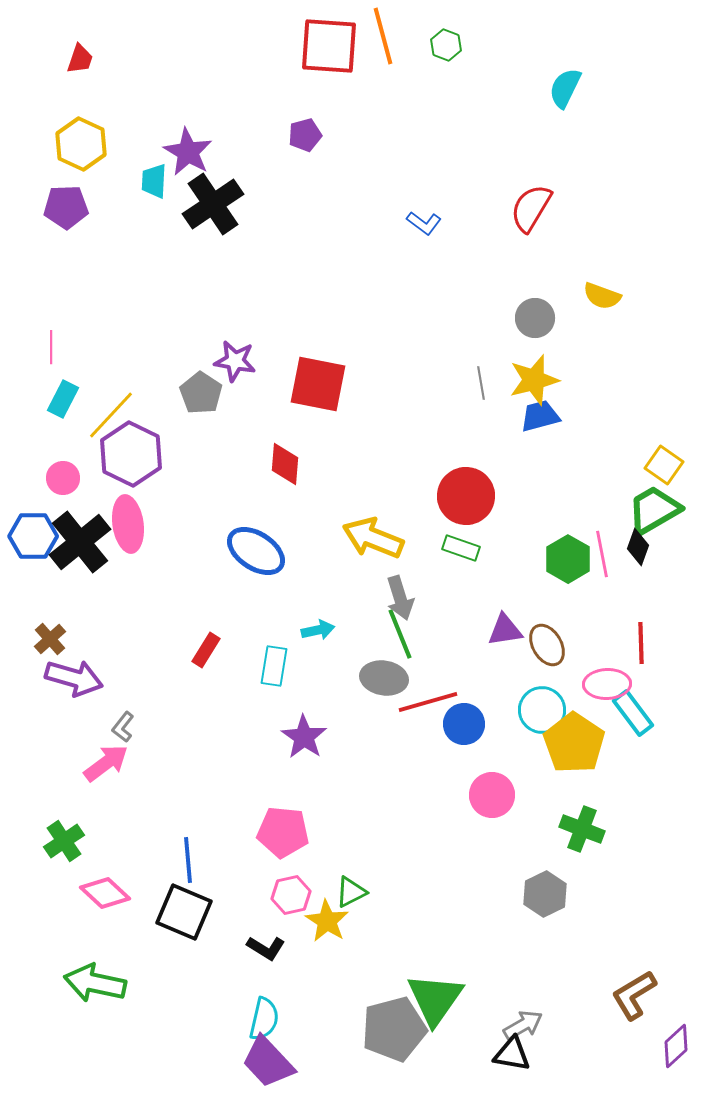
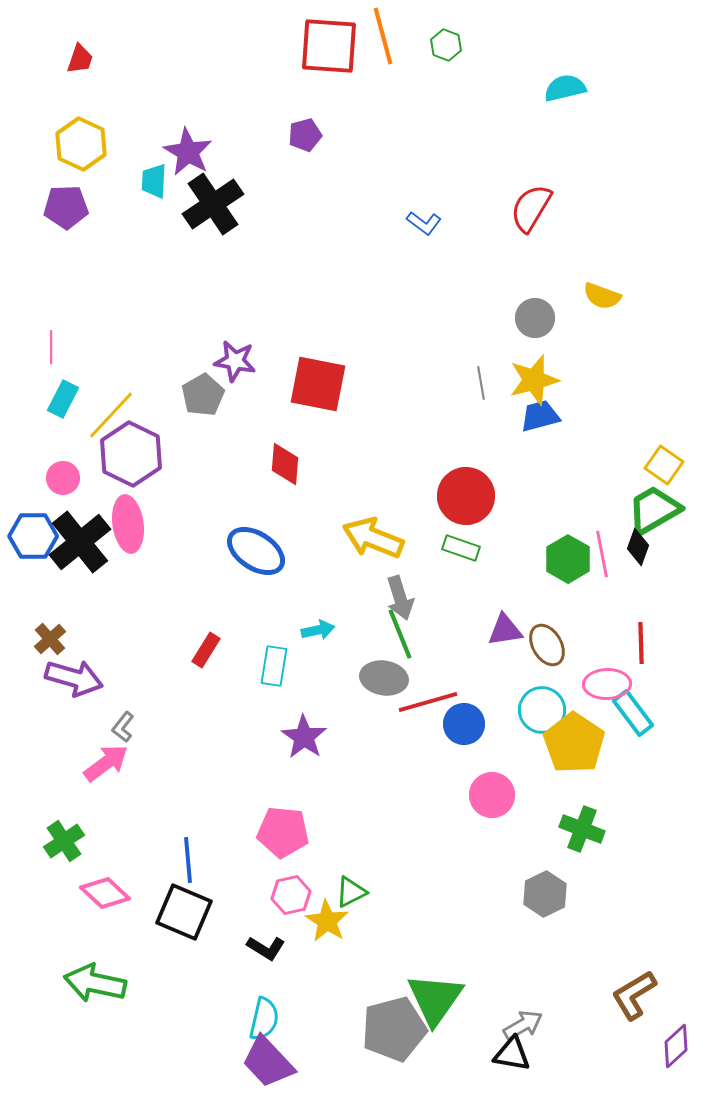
cyan semicircle at (565, 88): rotated 51 degrees clockwise
gray pentagon at (201, 393): moved 2 px right, 2 px down; rotated 9 degrees clockwise
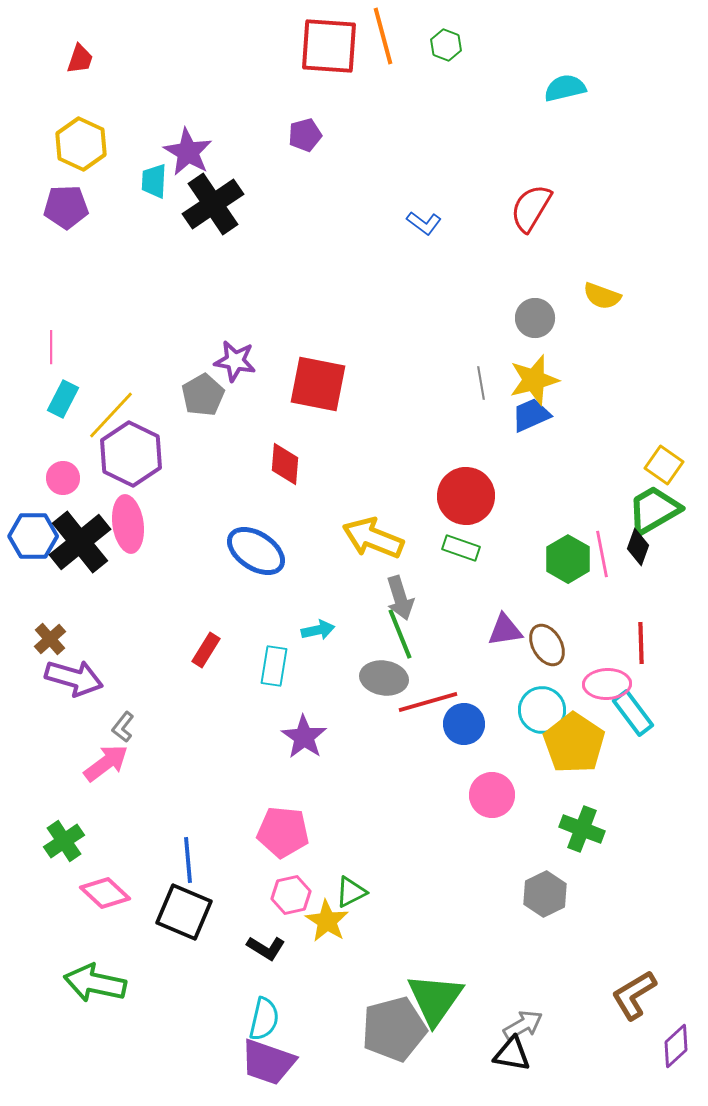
blue trapezoid at (540, 416): moved 9 px left, 1 px up; rotated 9 degrees counterclockwise
purple trapezoid at (268, 1062): rotated 28 degrees counterclockwise
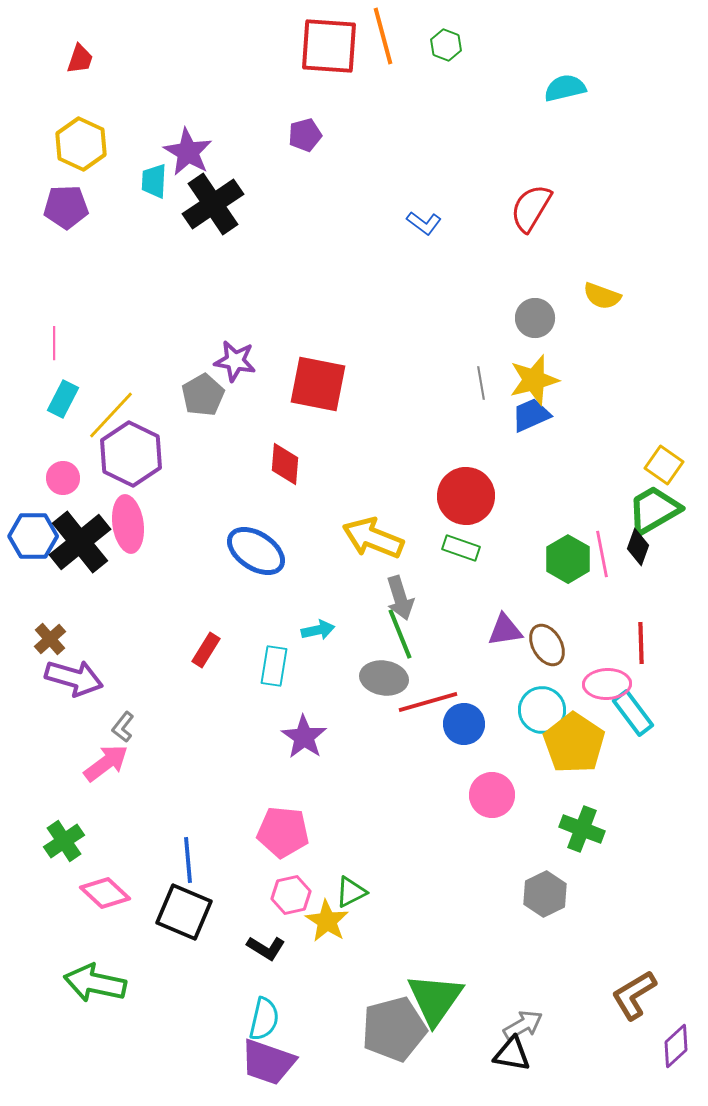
pink line at (51, 347): moved 3 px right, 4 px up
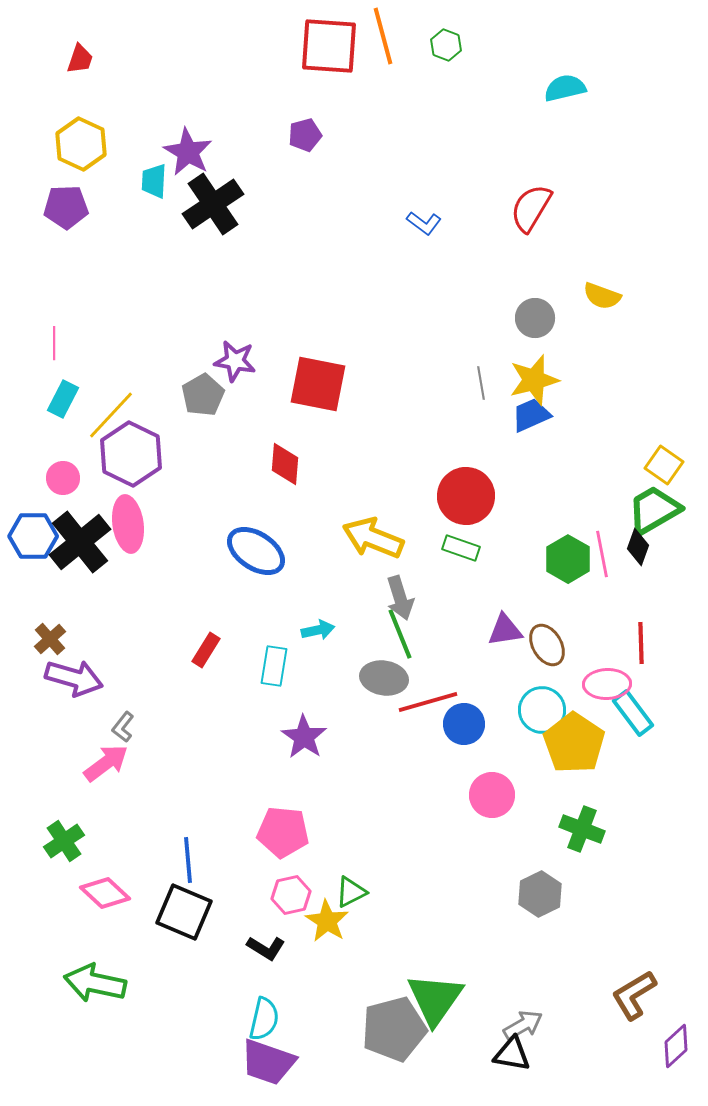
gray hexagon at (545, 894): moved 5 px left
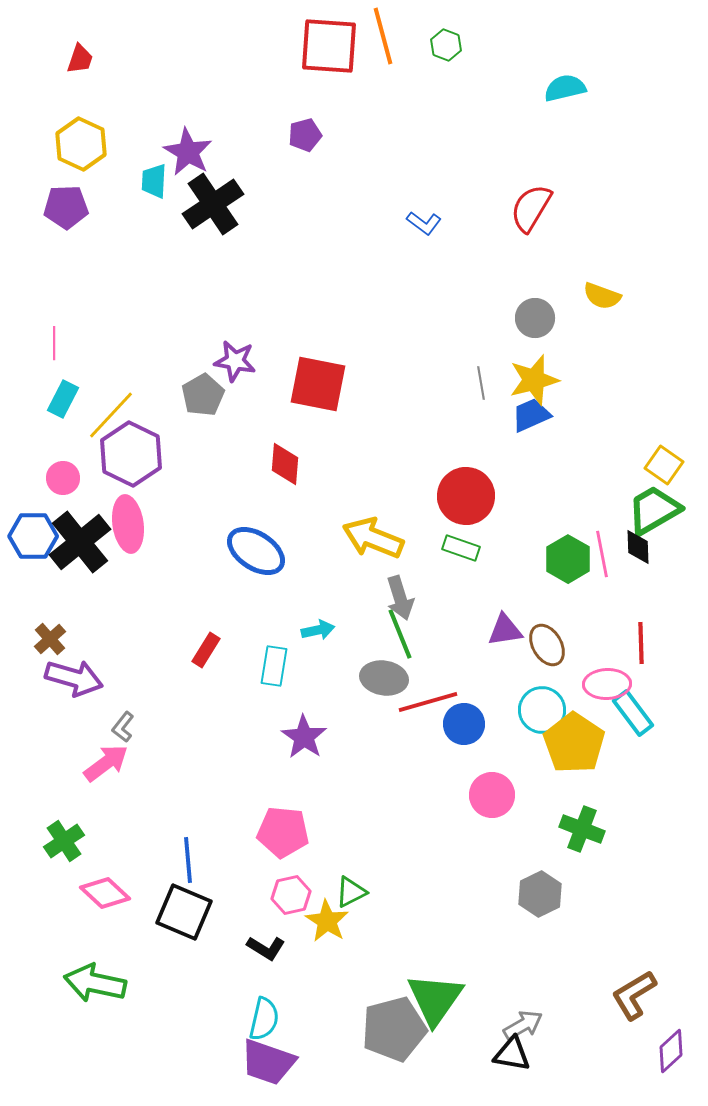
black diamond at (638, 547): rotated 21 degrees counterclockwise
purple diamond at (676, 1046): moved 5 px left, 5 px down
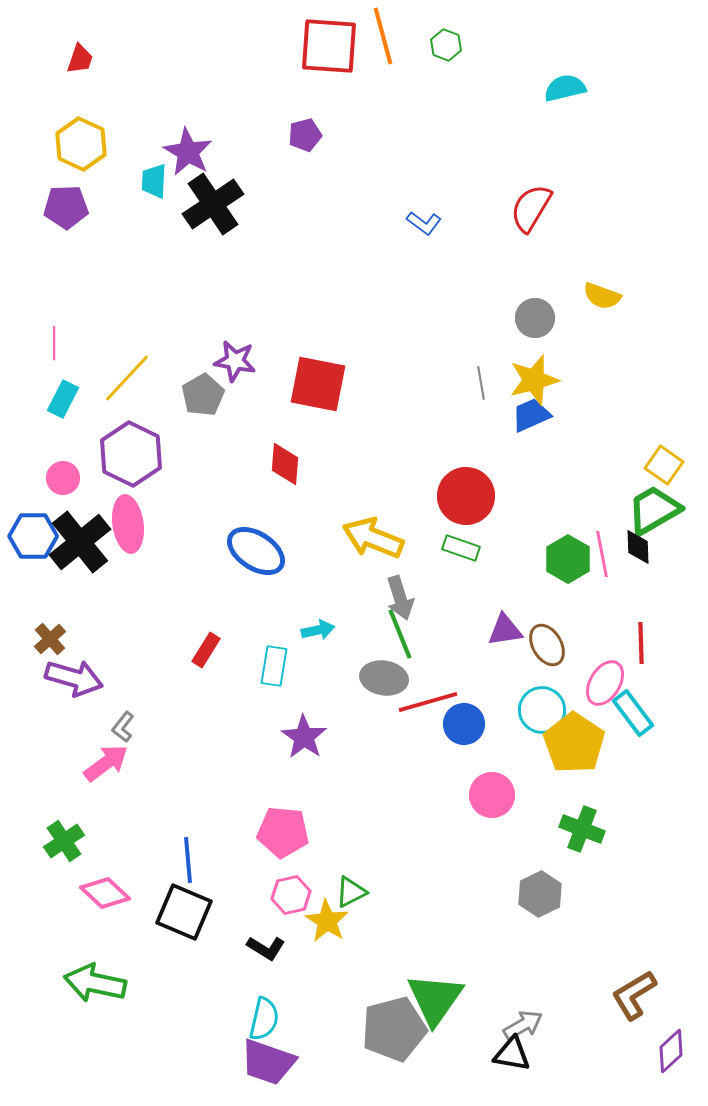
yellow line at (111, 415): moved 16 px right, 37 px up
pink ellipse at (607, 684): moved 2 px left, 1 px up; rotated 57 degrees counterclockwise
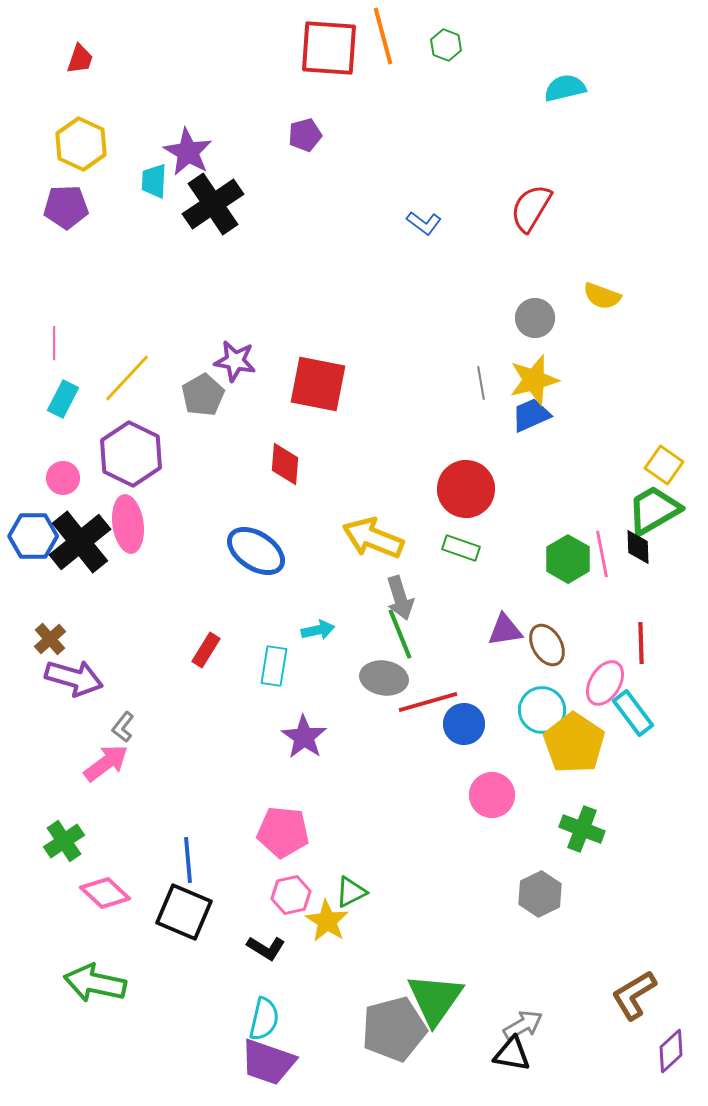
red square at (329, 46): moved 2 px down
red circle at (466, 496): moved 7 px up
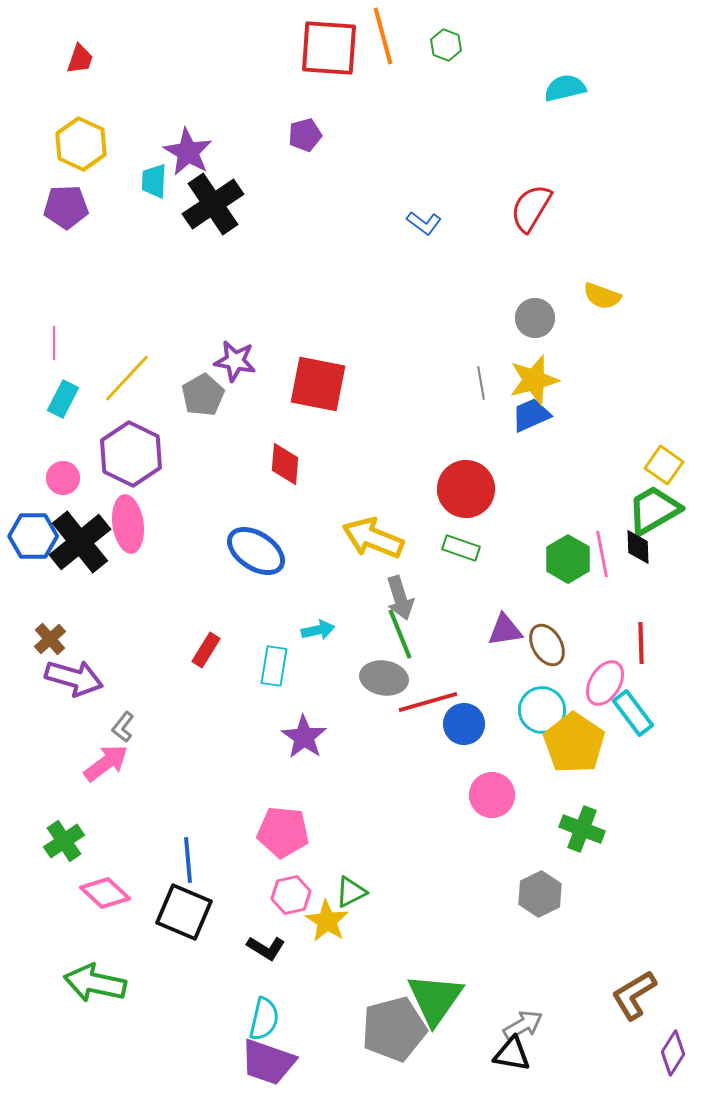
purple diamond at (671, 1051): moved 2 px right, 2 px down; rotated 15 degrees counterclockwise
